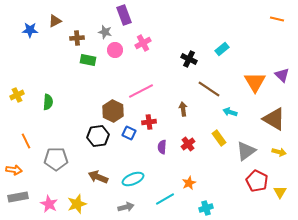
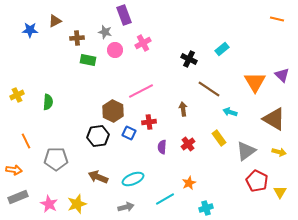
gray rectangle at (18, 197): rotated 12 degrees counterclockwise
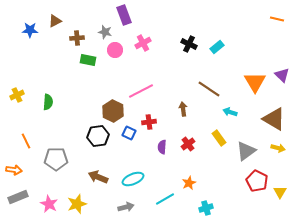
cyan rectangle at (222, 49): moved 5 px left, 2 px up
black cross at (189, 59): moved 15 px up
yellow arrow at (279, 152): moved 1 px left, 4 px up
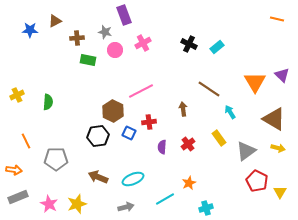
cyan arrow at (230, 112): rotated 40 degrees clockwise
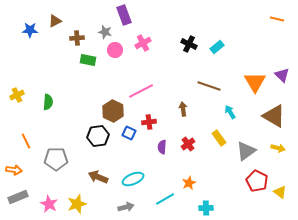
brown line at (209, 89): moved 3 px up; rotated 15 degrees counterclockwise
brown triangle at (274, 119): moved 3 px up
yellow triangle at (280, 192): rotated 24 degrees counterclockwise
cyan cross at (206, 208): rotated 16 degrees clockwise
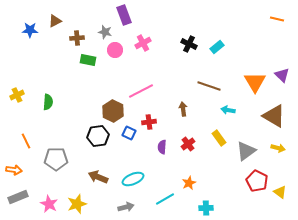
cyan arrow at (230, 112): moved 2 px left, 2 px up; rotated 48 degrees counterclockwise
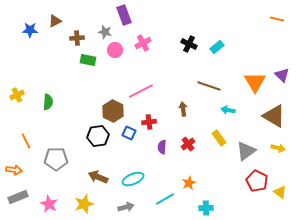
yellow star at (77, 204): moved 7 px right
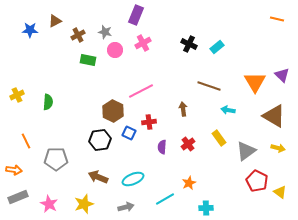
purple rectangle at (124, 15): moved 12 px right; rotated 42 degrees clockwise
brown cross at (77, 38): moved 1 px right, 3 px up; rotated 24 degrees counterclockwise
black hexagon at (98, 136): moved 2 px right, 4 px down
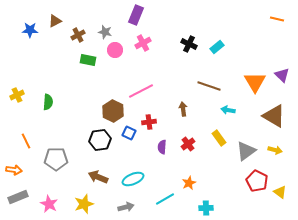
yellow arrow at (278, 148): moved 3 px left, 2 px down
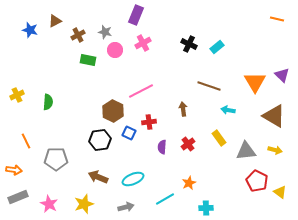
blue star at (30, 30): rotated 14 degrees clockwise
gray triangle at (246, 151): rotated 30 degrees clockwise
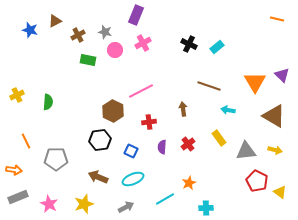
blue square at (129, 133): moved 2 px right, 18 px down
gray arrow at (126, 207): rotated 14 degrees counterclockwise
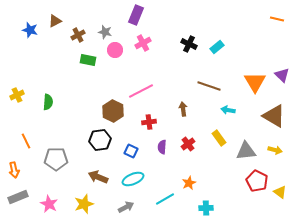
orange arrow at (14, 170): rotated 70 degrees clockwise
